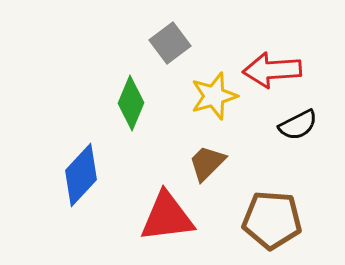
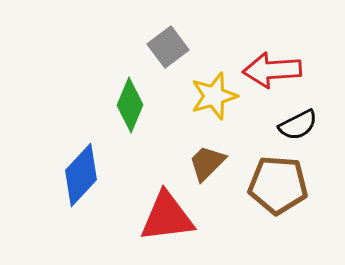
gray square: moved 2 px left, 4 px down
green diamond: moved 1 px left, 2 px down
brown pentagon: moved 6 px right, 35 px up
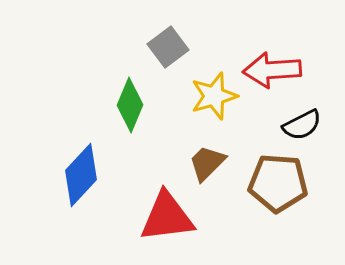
black semicircle: moved 4 px right
brown pentagon: moved 2 px up
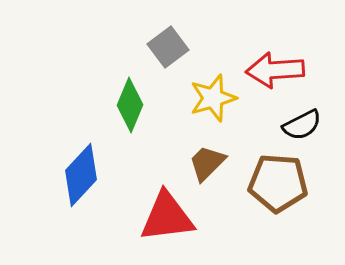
red arrow: moved 3 px right
yellow star: moved 1 px left, 2 px down
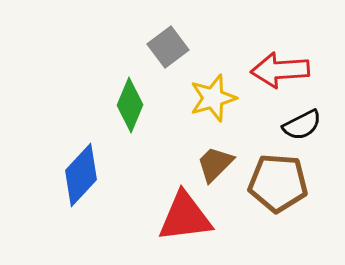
red arrow: moved 5 px right
brown trapezoid: moved 8 px right, 1 px down
red triangle: moved 18 px right
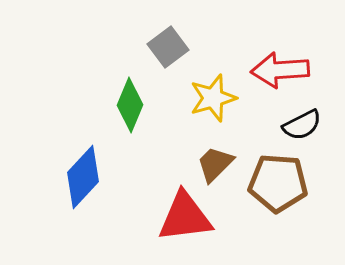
blue diamond: moved 2 px right, 2 px down
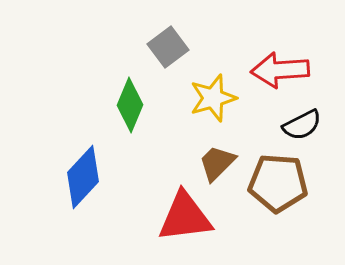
brown trapezoid: moved 2 px right, 1 px up
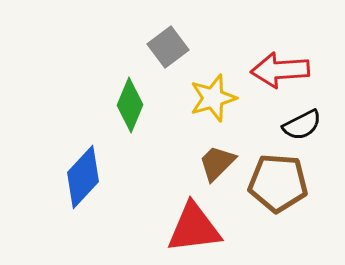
red triangle: moved 9 px right, 11 px down
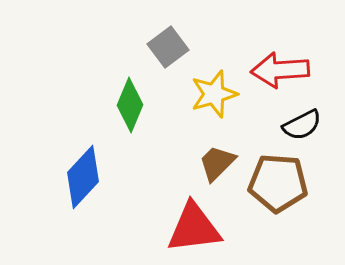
yellow star: moved 1 px right, 4 px up
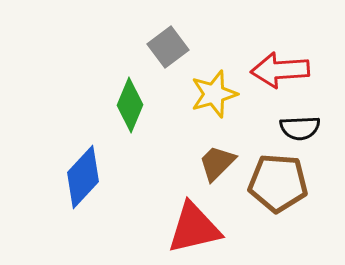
black semicircle: moved 2 px left, 3 px down; rotated 24 degrees clockwise
red triangle: rotated 6 degrees counterclockwise
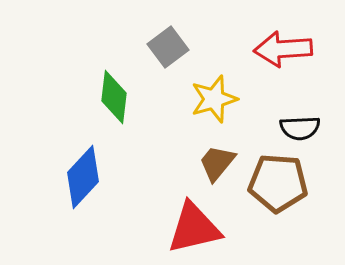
red arrow: moved 3 px right, 21 px up
yellow star: moved 5 px down
green diamond: moved 16 px left, 8 px up; rotated 16 degrees counterclockwise
brown trapezoid: rotated 6 degrees counterclockwise
